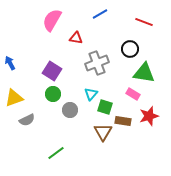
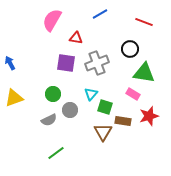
purple square: moved 14 px right, 8 px up; rotated 24 degrees counterclockwise
gray semicircle: moved 22 px right
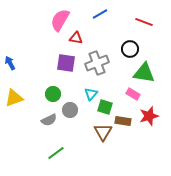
pink semicircle: moved 8 px right
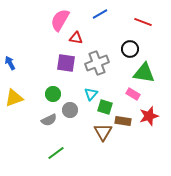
red line: moved 1 px left
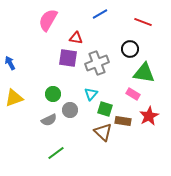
pink semicircle: moved 12 px left
purple square: moved 2 px right, 5 px up
green square: moved 2 px down
red star: rotated 12 degrees counterclockwise
brown triangle: rotated 18 degrees counterclockwise
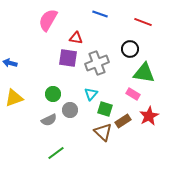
blue line: rotated 49 degrees clockwise
blue arrow: rotated 48 degrees counterclockwise
brown rectangle: rotated 42 degrees counterclockwise
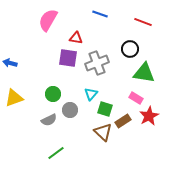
pink rectangle: moved 3 px right, 4 px down
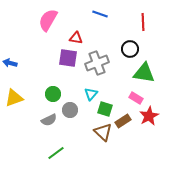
red line: rotated 66 degrees clockwise
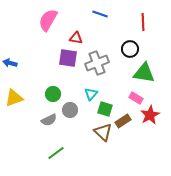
red star: moved 1 px right, 1 px up
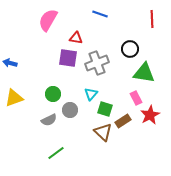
red line: moved 9 px right, 3 px up
pink rectangle: rotated 32 degrees clockwise
